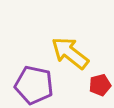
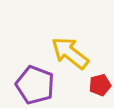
purple pentagon: moved 1 px right; rotated 9 degrees clockwise
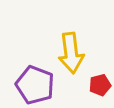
yellow arrow: moved 1 px right; rotated 135 degrees counterclockwise
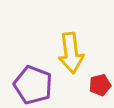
purple pentagon: moved 2 px left
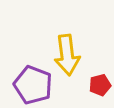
yellow arrow: moved 4 px left, 2 px down
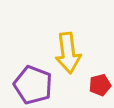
yellow arrow: moved 1 px right, 2 px up
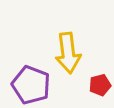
purple pentagon: moved 2 px left
